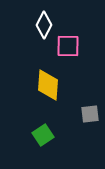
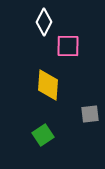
white diamond: moved 3 px up
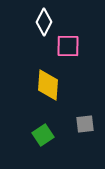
gray square: moved 5 px left, 10 px down
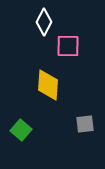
green square: moved 22 px left, 5 px up; rotated 15 degrees counterclockwise
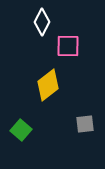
white diamond: moved 2 px left
yellow diamond: rotated 48 degrees clockwise
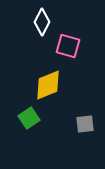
pink square: rotated 15 degrees clockwise
yellow diamond: rotated 16 degrees clockwise
green square: moved 8 px right, 12 px up; rotated 15 degrees clockwise
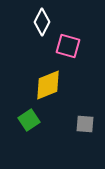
green square: moved 2 px down
gray square: rotated 12 degrees clockwise
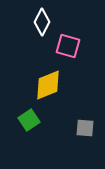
gray square: moved 4 px down
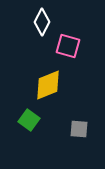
green square: rotated 20 degrees counterclockwise
gray square: moved 6 px left, 1 px down
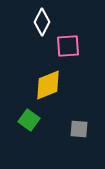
pink square: rotated 20 degrees counterclockwise
